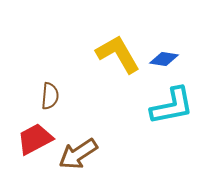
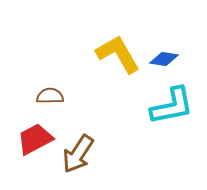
brown semicircle: rotated 96 degrees counterclockwise
brown arrow: rotated 24 degrees counterclockwise
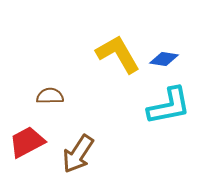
cyan L-shape: moved 3 px left
red trapezoid: moved 8 px left, 3 px down
